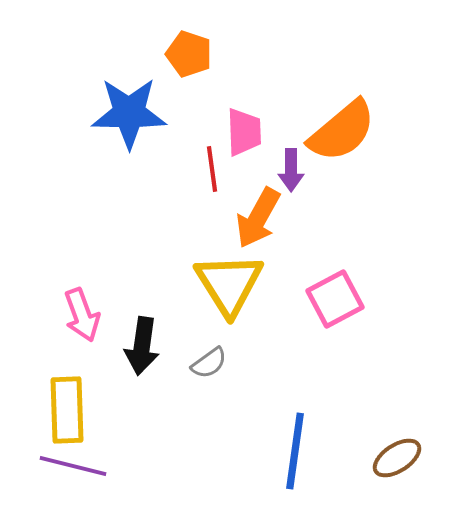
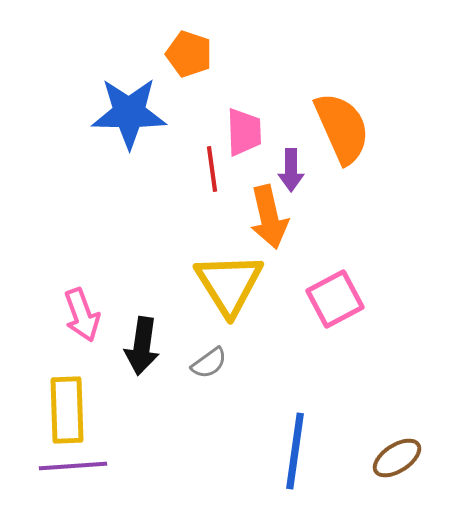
orange semicircle: moved 3 px up; rotated 74 degrees counterclockwise
orange arrow: moved 11 px right, 1 px up; rotated 42 degrees counterclockwise
purple line: rotated 18 degrees counterclockwise
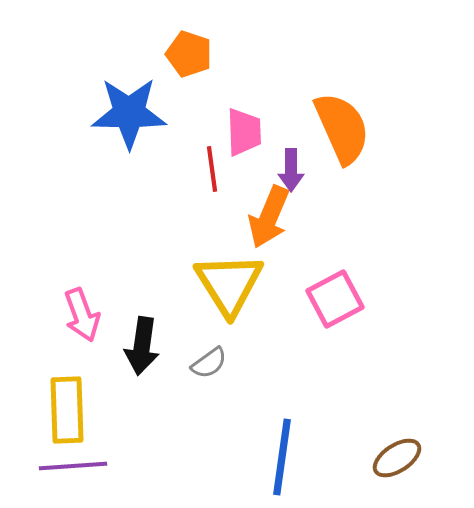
orange arrow: rotated 36 degrees clockwise
blue line: moved 13 px left, 6 px down
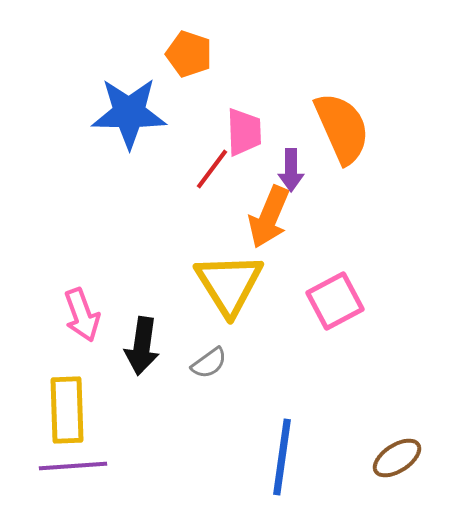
red line: rotated 45 degrees clockwise
pink square: moved 2 px down
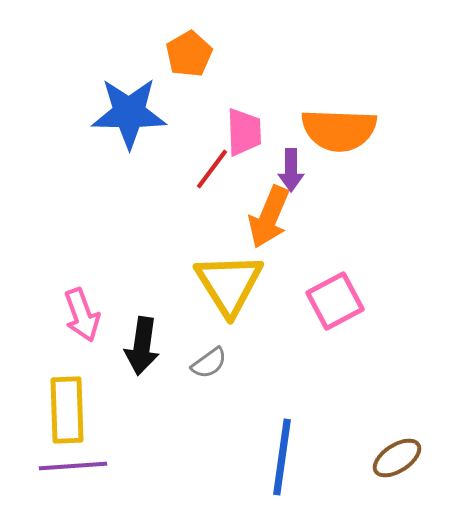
orange pentagon: rotated 24 degrees clockwise
orange semicircle: moved 3 px left, 2 px down; rotated 116 degrees clockwise
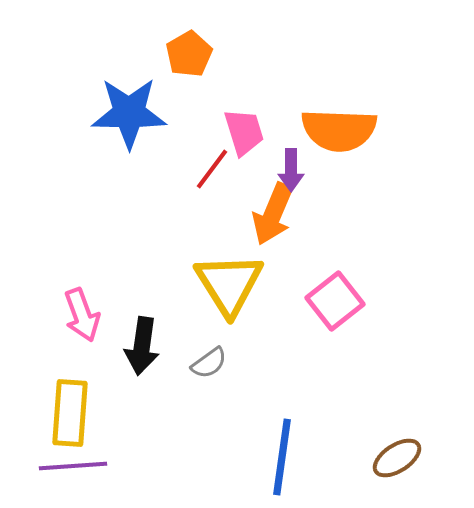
pink trapezoid: rotated 15 degrees counterclockwise
orange arrow: moved 4 px right, 3 px up
pink square: rotated 10 degrees counterclockwise
yellow rectangle: moved 3 px right, 3 px down; rotated 6 degrees clockwise
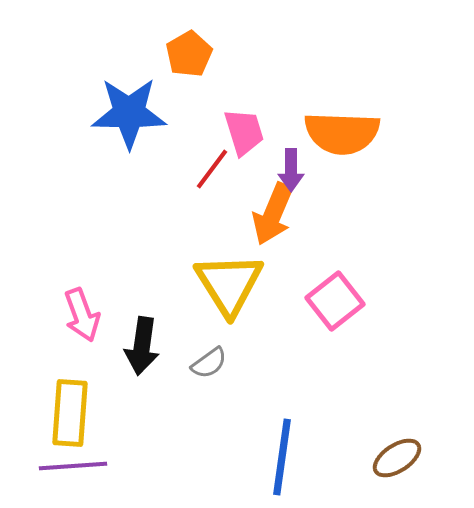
orange semicircle: moved 3 px right, 3 px down
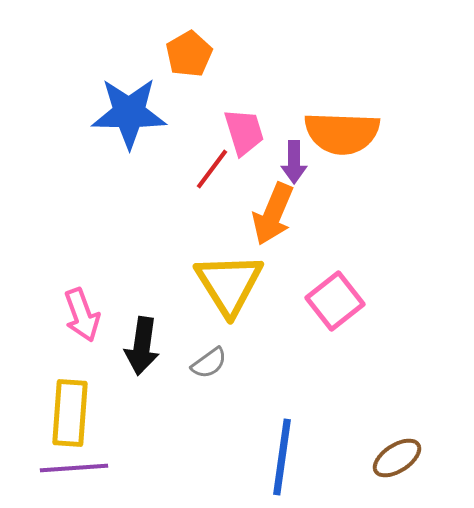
purple arrow: moved 3 px right, 8 px up
purple line: moved 1 px right, 2 px down
